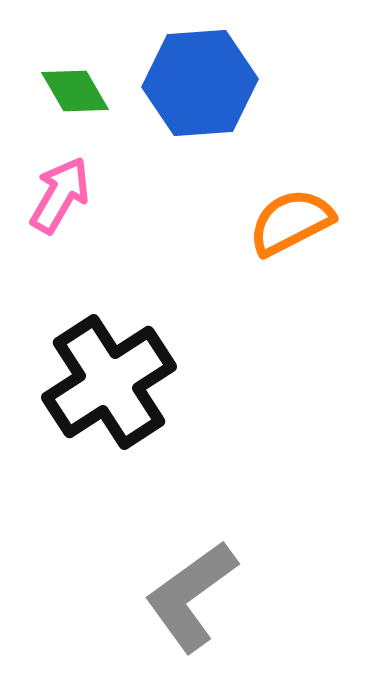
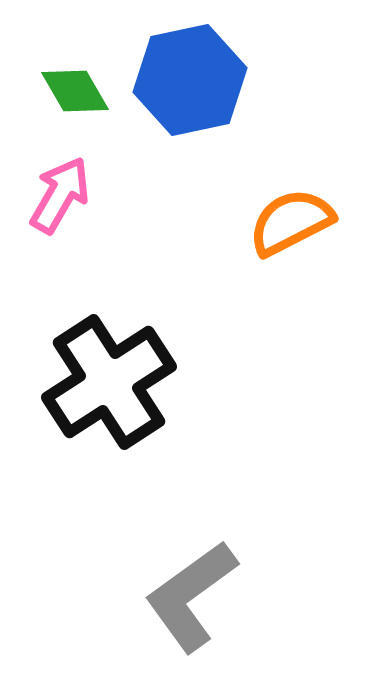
blue hexagon: moved 10 px left, 3 px up; rotated 8 degrees counterclockwise
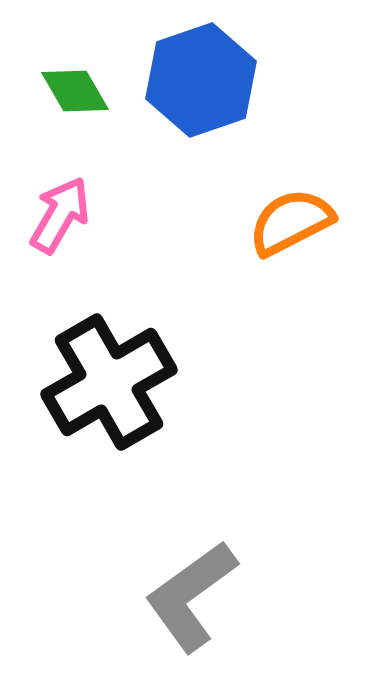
blue hexagon: moved 11 px right; rotated 7 degrees counterclockwise
pink arrow: moved 20 px down
black cross: rotated 3 degrees clockwise
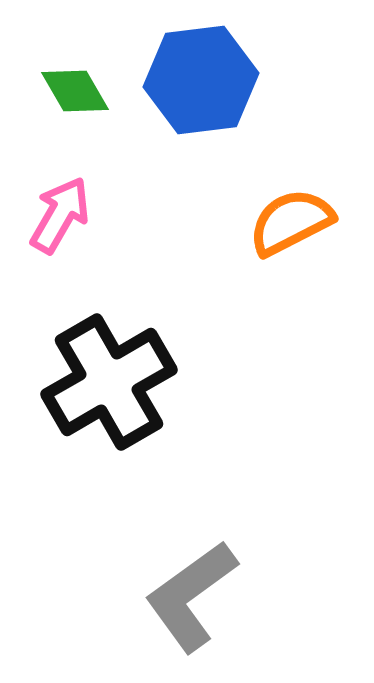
blue hexagon: rotated 12 degrees clockwise
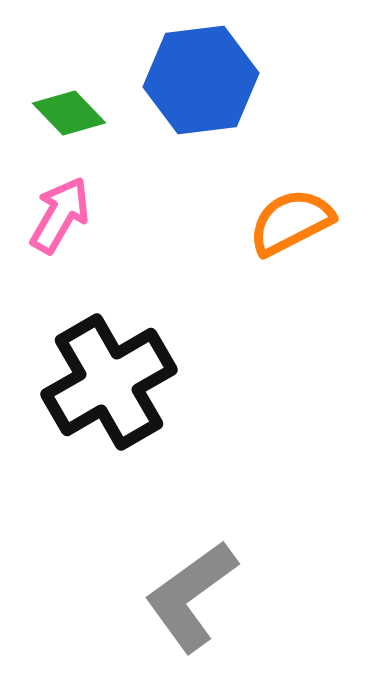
green diamond: moved 6 px left, 22 px down; rotated 14 degrees counterclockwise
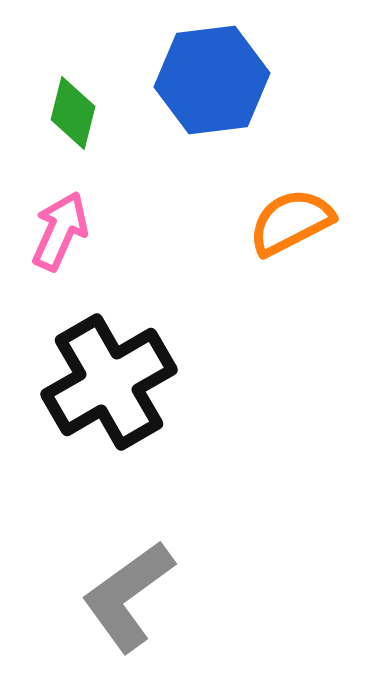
blue hexagon: moved 11 px right
green diamond: moved 4 px right; rotated 58 degrees clockwise
pink arrow: moved 16 px down; rotated 6 degrees counterclockwise
gray L-shape: moved 63 px left
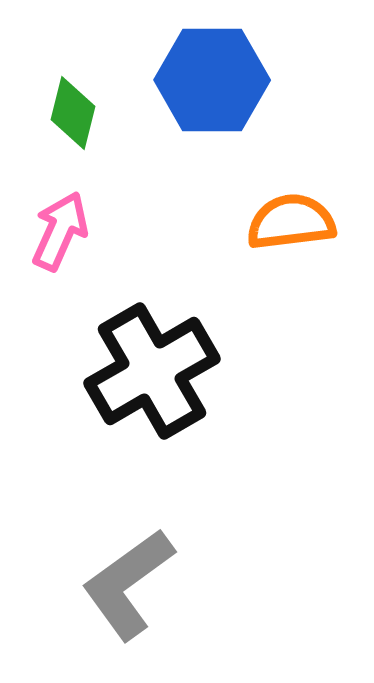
blue hexagon: rotated 7 degrees clockwise
orange semicircle: rotated 20 degrees clockwise
black cross: moved 43 px right, 11 px up
gray L-shape: moved 12 px up
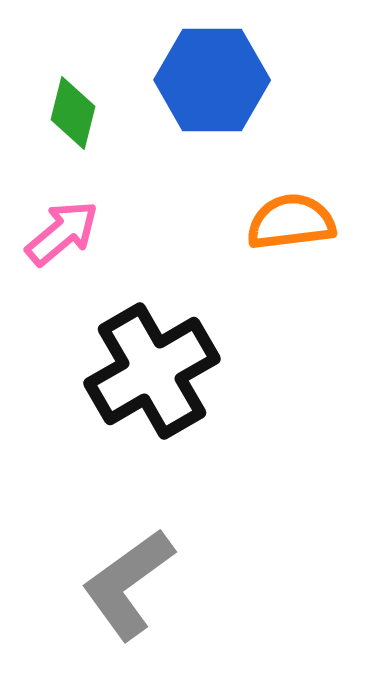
pink arrow: moved 2 px right, 2 px down; rotated 26 degrees clockwise
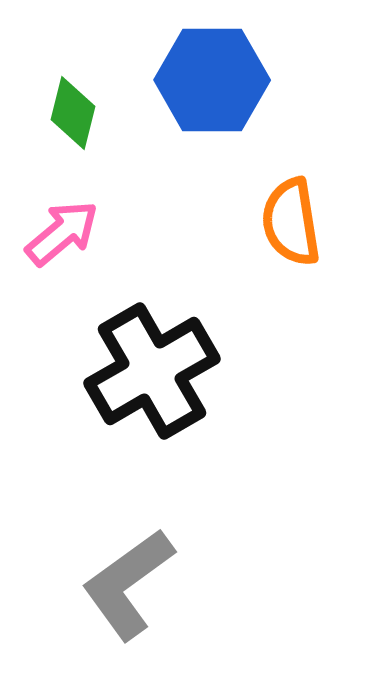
orange semicircle: rotated 92 degrees counterclockwise
